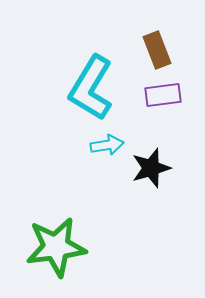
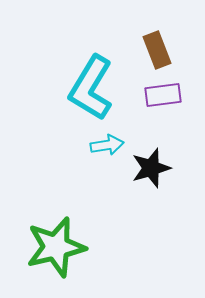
green star: rotated 6 degrees counterclockwise
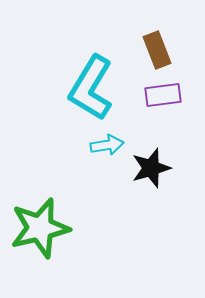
green star: moved 16 px left, 19 px up
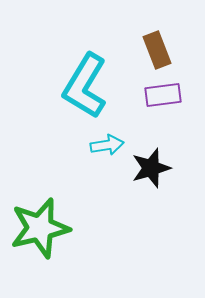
cyan L-shape: moved 6 px left, 2 px up
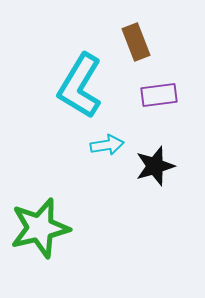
brown rectangle: moved 21 px left, 8 px up
cyan L-shape: moved 5 px left
purple rectangle: moved 4 px left
black star: moved 4 px right, 2 px up
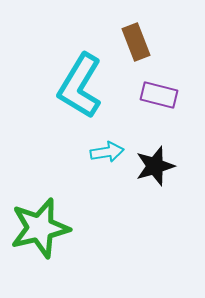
purple rectangle: rotated 21 degrees clockwise
cyan arrow: moved 7 px down
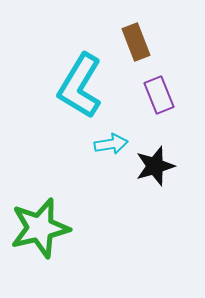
purple rectangle: rotated 54 degrees clockwise
cyan arrow: moved 4 px right, 8 px up
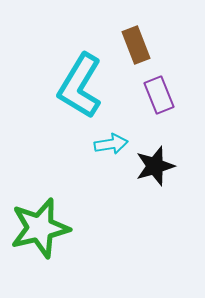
brown rectangle: moved 3 px down
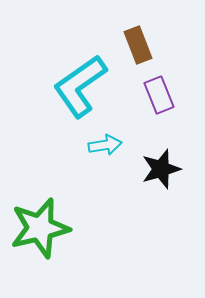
brown rectangle: moved 2 px right
cyan L-shape: rotated 24 degrees clockwise
cyan arrow: moved 6 px left, 1 px down
black star: moved 6 px right, 3 px down
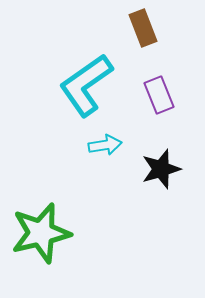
brown rectangle: moved 5 px right, 17 px up
cyan L-shape: moved 6 px right, 1 px up
green star: moved 1 px right, 5 px down
